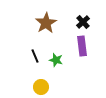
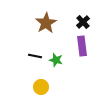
black line: rotated 56 degrees counterclockwise
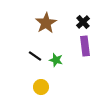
purple rectangle: moved 3 px right
black line: rotated 24 degrees clockwise
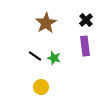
black cross: moved 3 px right, 2 px up
green star: moved 2 px left, 2 px up
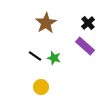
black cross: moved 2 px right, 3 px down
purple rectangle: rotated 42 degrees counterclockwise
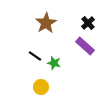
green star: moved 5 px down
